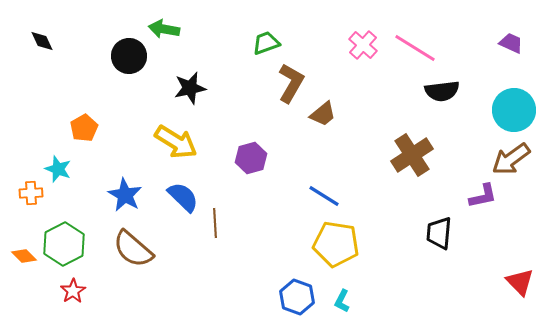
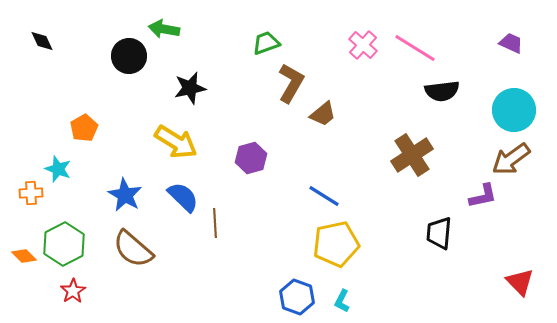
yellow pentagon: rotated 21 degrees counterclockwise
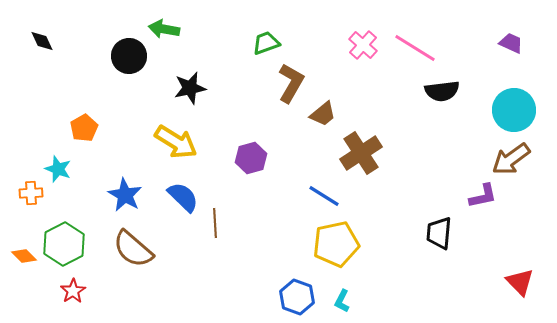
brown cross: moved 51 px left, 2 px up
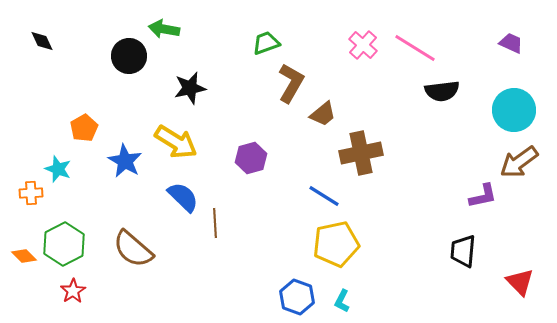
brown cross: rotated 21 degrees clockwise
brown arrow: moved 8 px right, 3 px down
blue star: moved 34 px up
black trapezoid: moved 24 px right, 18 px down
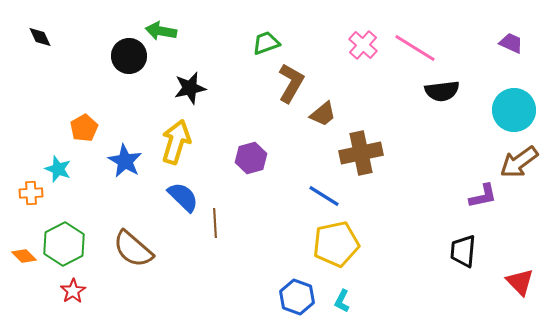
green arrow: moved 3 px left, 2 px down
black diamond: moved 2 px left, 4 px up
yellow arrow: rotated 105 degrees counterclockwise
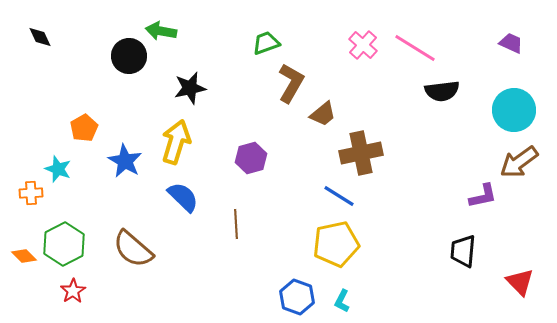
blue line: moved 15 px right
brown line: moved 21 px right, 1 px down
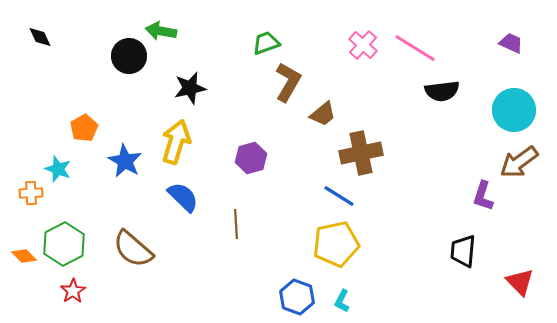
brown L-shape: moved 3 px left, 1 px up
purple L-shape: rotated 120 degrees clockwise
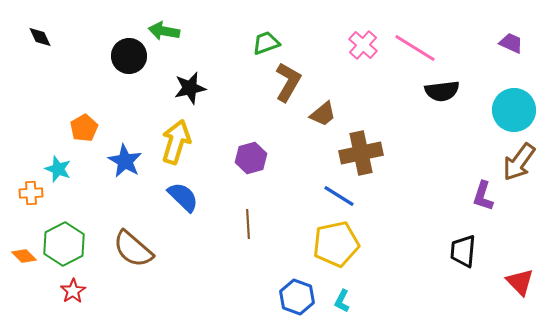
green arrow: moved 3 px right
brown arrow: rotated 18 degrees counterclockwise
brown line: moved 12 px right
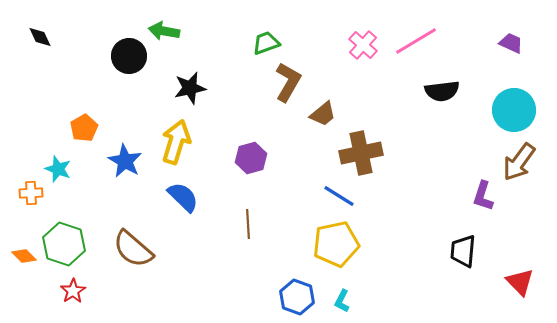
pink line: moved 1 px right, 7 px up; rotated 63 degrees counterclockwise
green hexagon: rotated 15 degrees counterclockwise
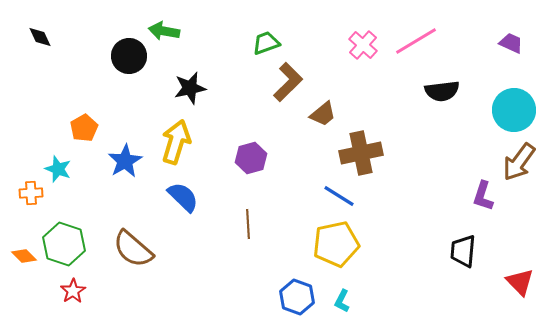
brown L-shape: rotated 15 degrees clockwise
blue star: rotated 12 degrees clockwise
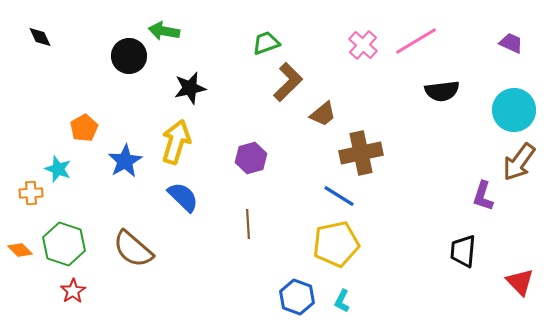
orange diamond: moved 4 px left, 6 px up
